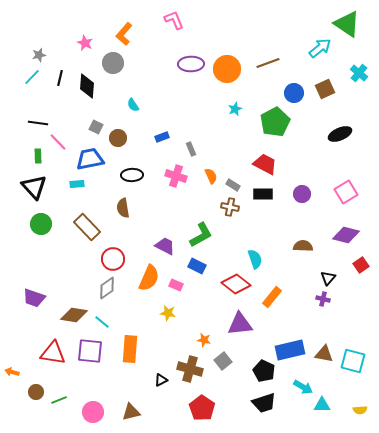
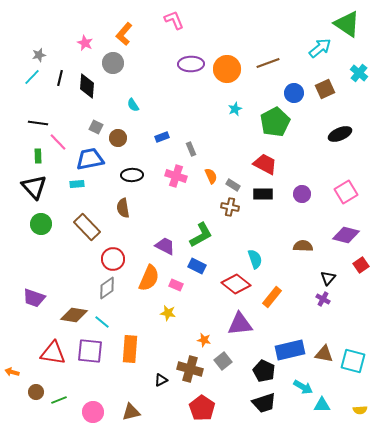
purple cross at (323, 299): rotated 16 degrees clockwise
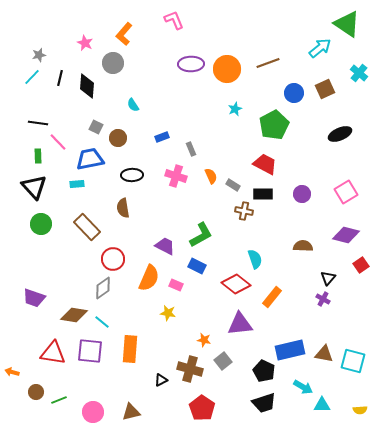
green pentagon at (275, 122): moved 1 px left, 3 px down
brown cross at (230, 207): moved 14 px right, 4 px down
gray diamond at (107, 288): moved 4 px left
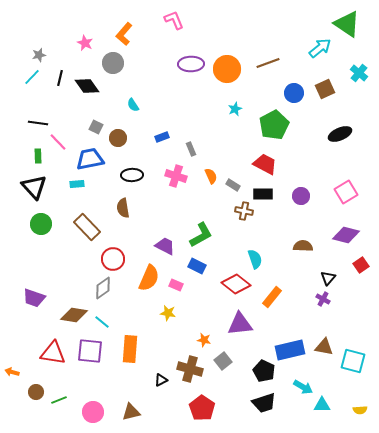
black diamond at (87, 86): rotated 40 degrees counterclockwise
purple circle at (302, 194): moved 1 px left, 2 px down
brown triangle at (324, 354): moved 7 px up
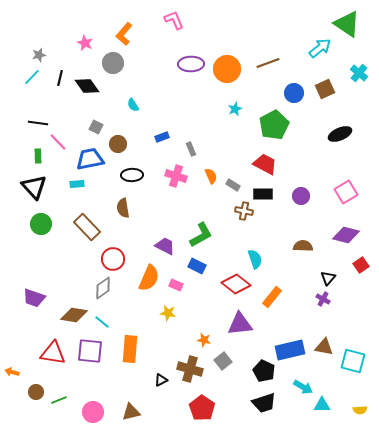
brown circle at (118, 138): moved 6 px down
